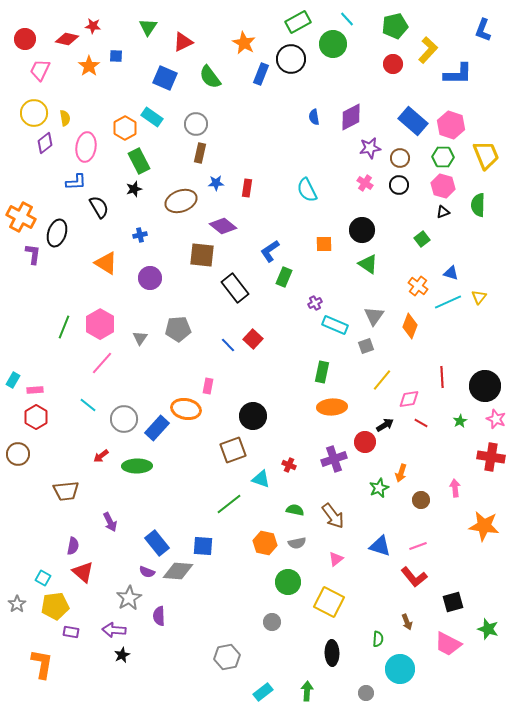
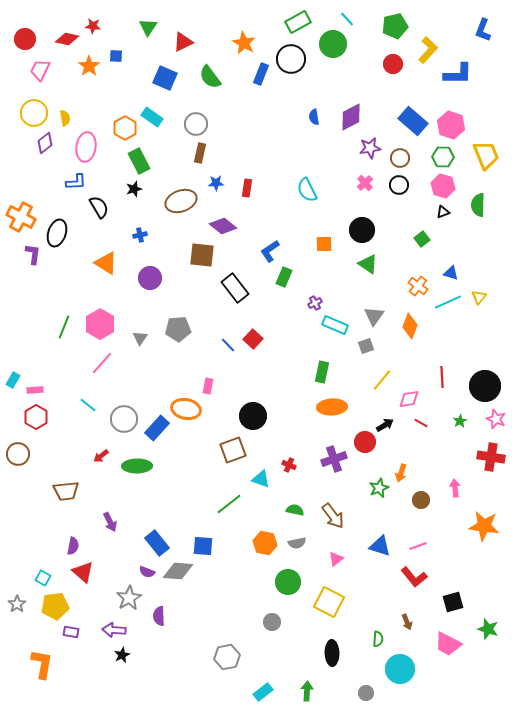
pink cross at (365, 183): rotated 14 degrees clockwise
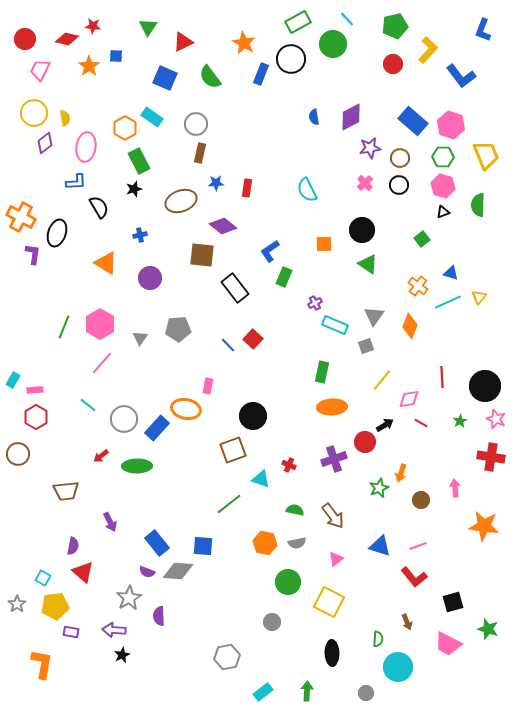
blue L-shape at (458, 74): moved 3 px right, 2 px down; rotated 52 degrees clockwise
cyan circle at (400, 669): moved 2 px left, 2 px up
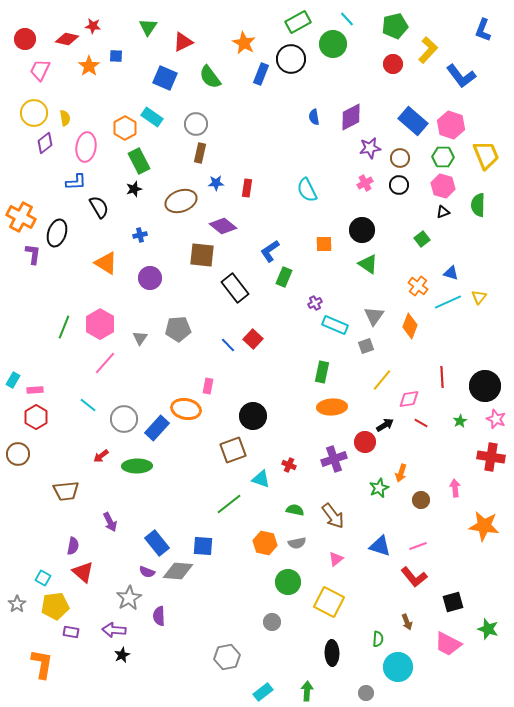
pink cross at (365, 183): rotated 14 degrees clockwise
pink line at (102, 363): moved 3 px right
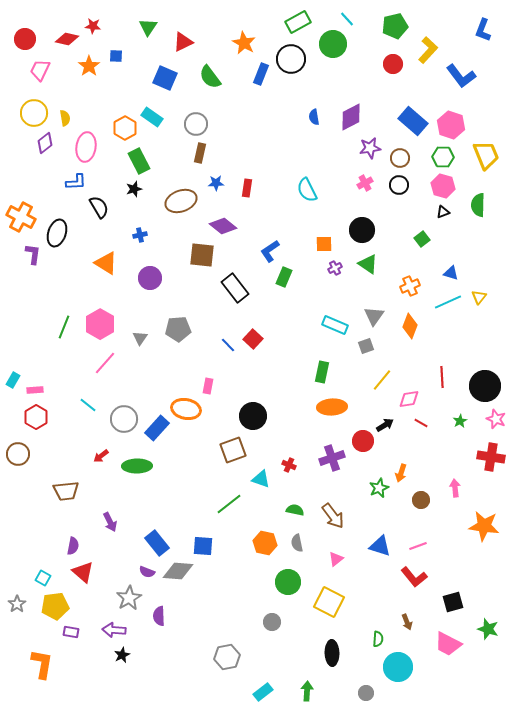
orange cross at (418, 286): moved 8 px left; rotated 30 degrees clockwise
purple cross at (315, 303): moved 20 px right, 35 px up
red circle at (365, 442): moved 2 px left, 1 px up
purple cross at (334, 459): moved 2 px left, 1 px up
gray semicircle at (297, 543): rotated 90 degrees clockwise
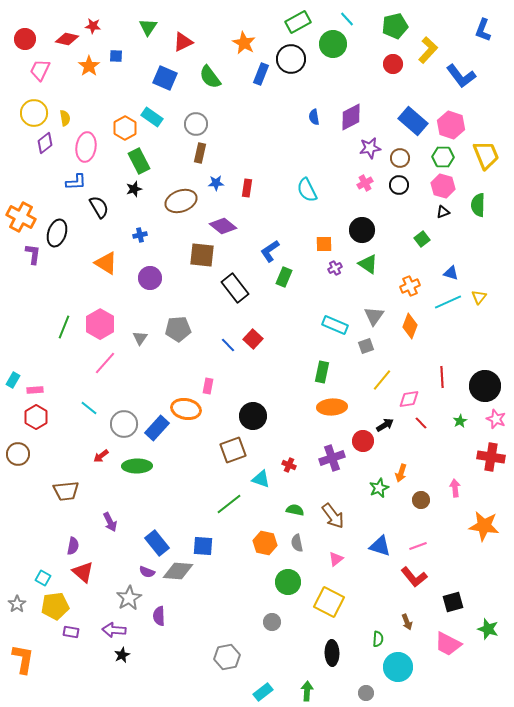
cyan line at (88, 405): moved 1 px right, 3 px down
gray circle at (124, 419): moved 5 px down
red line at (421, 423): rotated 16 degrees clockwise
orange L-shape at (42, 664): moved 19 px left, 5 px up
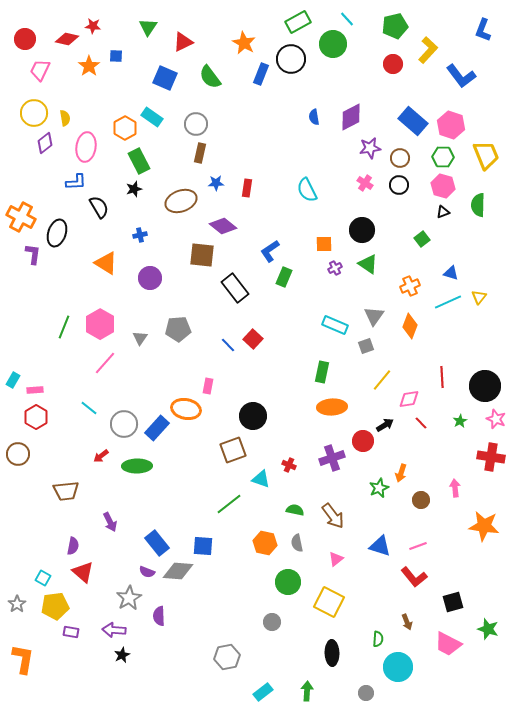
pink cross at (365, 183): rotated 28 degrees counterclockwise
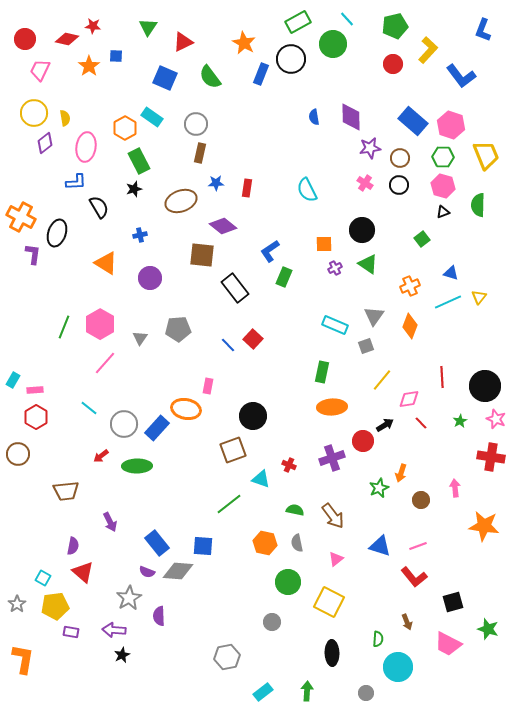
purple diamond at (351, 117): rotated 64 degrees counterclockwise
